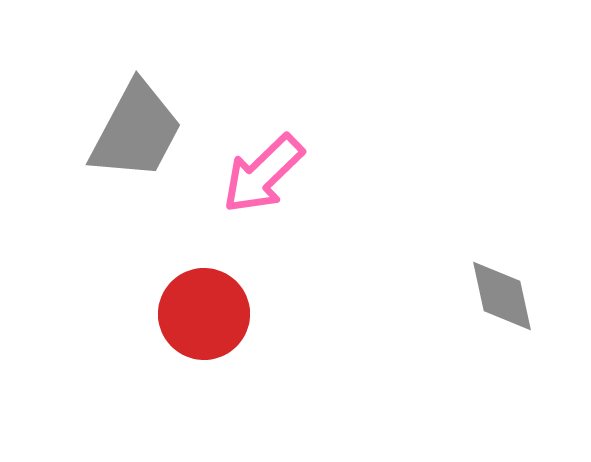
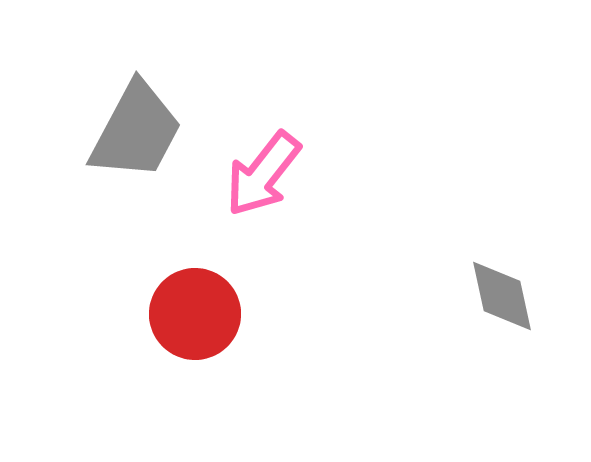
pink arrow: rotated 8 degrees counterclockwise
red circle: moved 9 px left
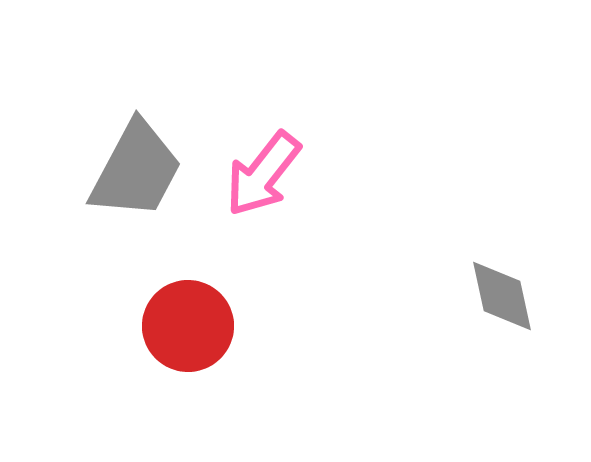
gray trapezoid: moved 39 px down
red circle: moved 7 px left, 12 px down
